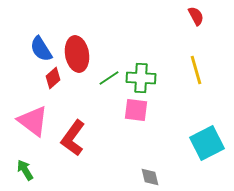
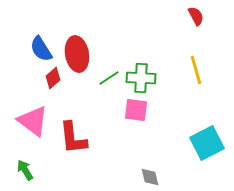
red L-shape: rotated 42 degrees counterclockwise
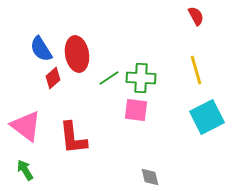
pink triangle: moved 7 px left, 5 px down
cyan square: moved 26 px up
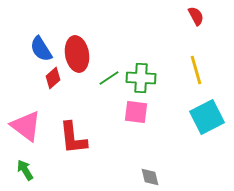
pink square: moved 2 px down
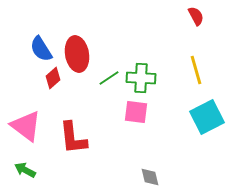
green arrow: rotated 30 degrees counterclockwise
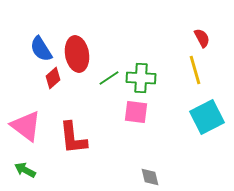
red semicircle: moved 6 px right, 22 px down
yellow line: moved 1 px left
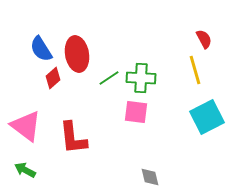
red semicircle: moved 2 px right, 1 px down
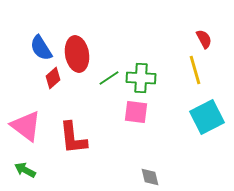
blue semicircle: moved 1 px up
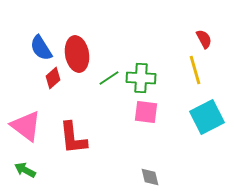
pink square: moved 10 px right
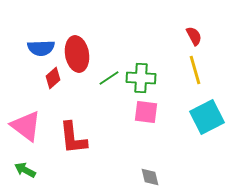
red semicircle: moved 10 px left, 3 px up
blue semicircle: rotated 60 degrees counterclockwise
